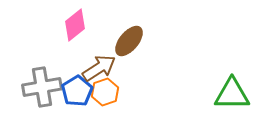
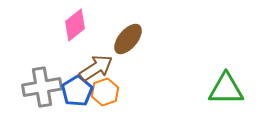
brown ellipse: moved 1 px left, 2 px up
brown arrow: moved 3 px left
green triangle: moved 6 px left, 5 px up
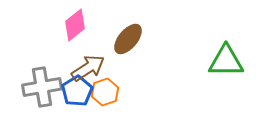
brown arrow: moved 8 px left
green triangle: moved 28 px up
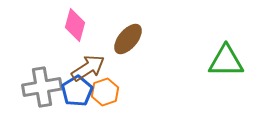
pink diamond: rotated 36 degrees counterclockwise
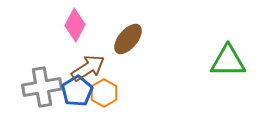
pink diamond: rotated 12 degrees clockwise
green triangle: moved 2 px right
orange hexagon: moved 1 px left, 1 px down; rotated 12 degrees counterclockwise
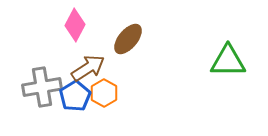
blue pentagon: moved 2 px left, 5 px down
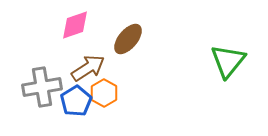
pink diamond: rotated 44 degrees clockwise
green triangle: rotated 51 degrees counterclockwise
blue pentagon: moved 1 px right, 5 px down
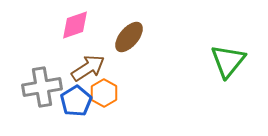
brown ellipse: moved 1 px right, 2 px up
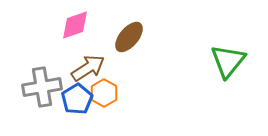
blue pentagon: moved 1 px right, 2 px up
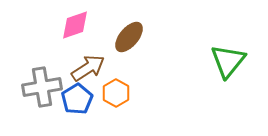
orange hexagon: moved 12 px right
